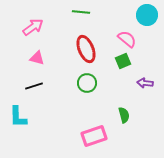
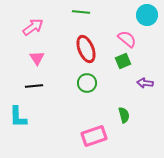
pink triangle: rotated 42 degrees clockwise
black line: rotated 12 degrees clockwise
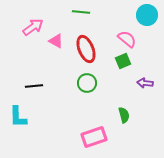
pink triangle: moved 19 px right, 17 px up; rotated 28 degrees counterclockwise
pink rectangle: moved 1 px down
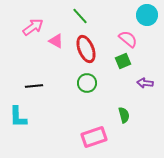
green line: moved 1 px left, 4 px down; rotated 42 degrees clockwise
pink semicircle: moved 1 px right
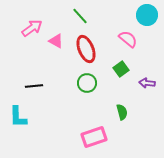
pink arrow: moved 1 px left, 1 px down
green square: moved 2 px left, 8 px down; rotated 14 degrees counterclockwise
purple arrow: moved 2 px right
green semicircle: moved 2 px left, 3 px up
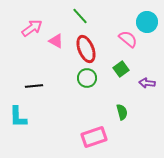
cyan circle: moved 7 px down
green circle: moved 5 px up
